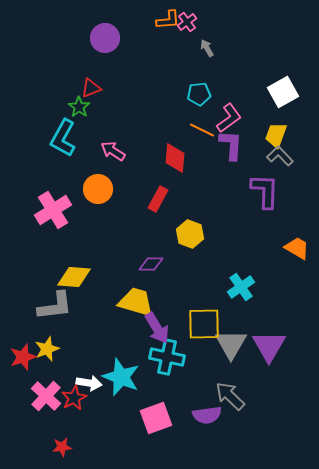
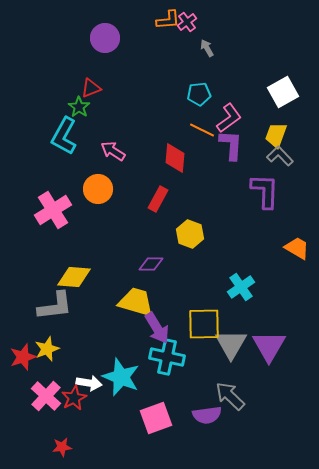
cyan L-shape at (63, 138): moved 1 px right, 2 px up
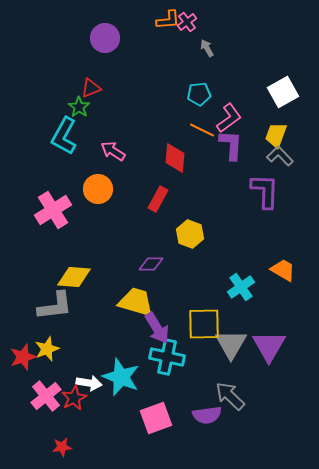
orange trapezoid at (297, 248): moved 14 px left, 22 px down
pink cross at (46, 396): rotated 8 degrees clockwise
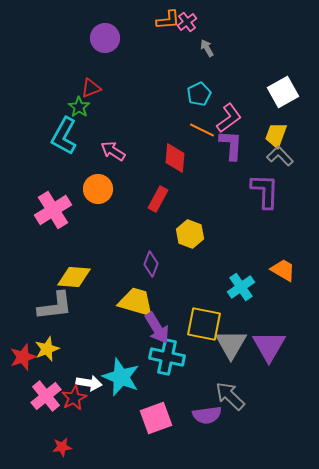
cyan pentagon at (199, 94): rotated 20 degrees counterclockwise
purple diamond at (151, 264): rotated 70 degrees counterclockwise
yellow square at (204, 324): rotated 12 degrees clockwise
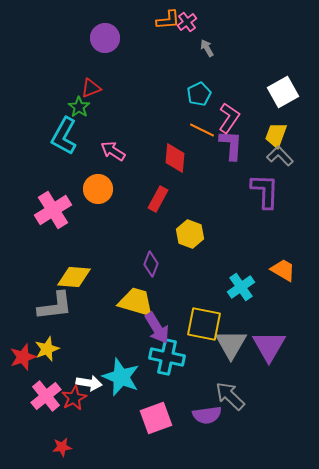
pink L-shape at (229, 118): rotated 20 degrees counterclockwise
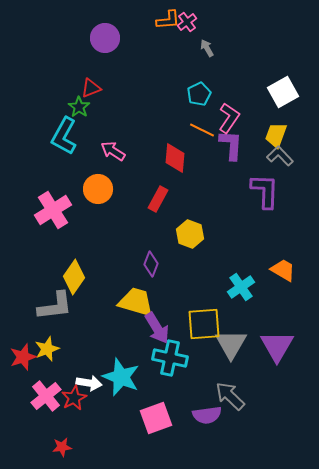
yellow diamond at (74, 277): rotated 60 degrees counterclockwise
yellow square at (204, 324): rotated 15 degrees counterclockwise
purple triangle at (269, 346): moved 8 px right
cyan cross at (167, 357): moved 3 px right, 1 px down
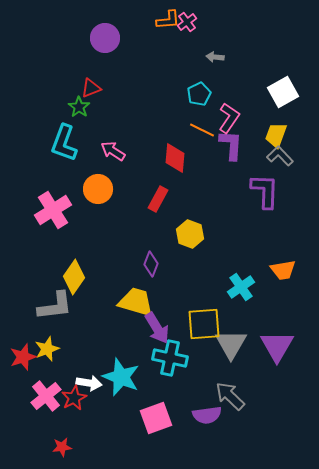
gray arrow at (207, 48): moved 8 px right, 9 px down; rotated 54 degrees counterclockwise
cyan L-shape at (64, 136): moved 7 px down; rotated 9 degrees counterclockwise
orange trapezoid at (283, 270): rotated 140 degrees clockwise
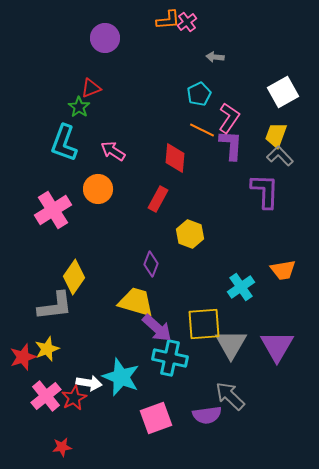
purple arrow at (157, 328): rotated 16 degrees counterclockwise
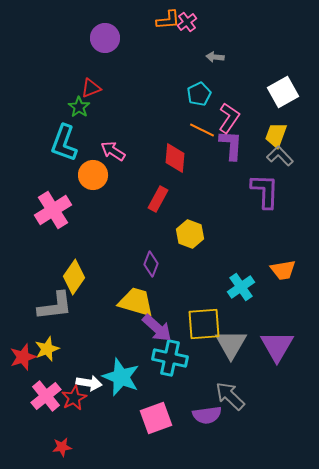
orange circle at (98, 189): moved 5 px left, 14 px up
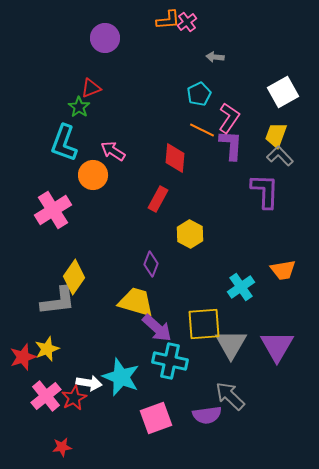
yellow hexagon at (190, 234): rotated 8 degrees clockwise
gray L-shape at (55, 306): moved 3 px right, 5 px up
cyan cross at (170, 358): moved 3 px down
